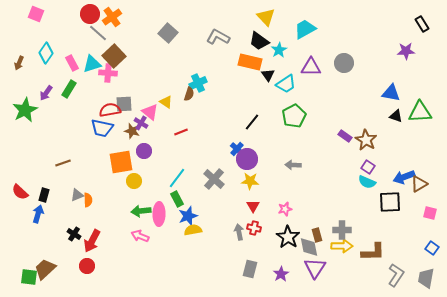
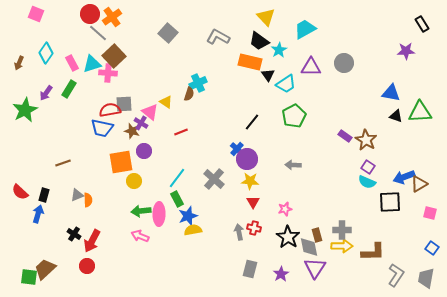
red triangle at (253, 206): moved 4 px up
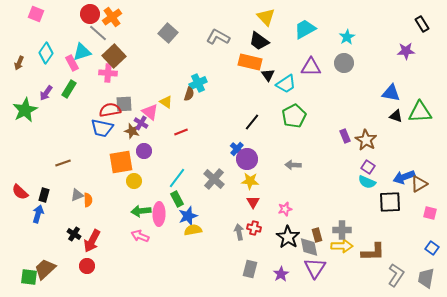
cyan star at (279, 50): moved 68 px right, 13 px up
cyan triangle at (92, 64): moved 10 px left, 12 px up
purple rectangle at (345, 136): rotated 32 degrees clockwise
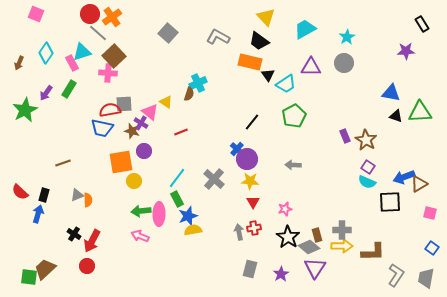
red cross at (254, 228): rotated 24 degrees counterclockwise
gray diamond at (309, 247): rotated 40 degrees counterclockwise
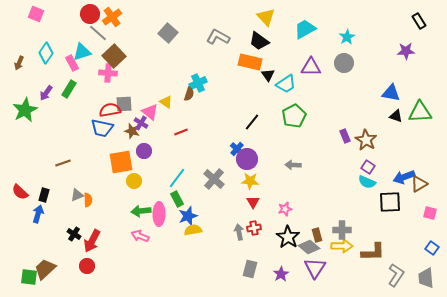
black rectangle at (422, 24): moved 3 px left, 3 px up
gray trapezoid at (426, 278): rotated 15 degrees counterclockwise
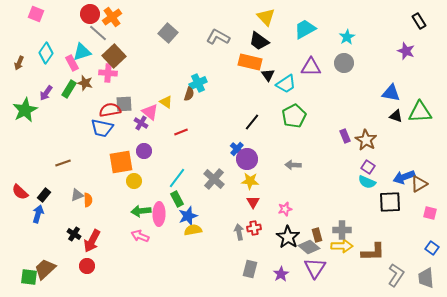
purple star at (406, 51): rotated 24 degrees clockwise
brown star at (132, 131): moved 47 px left, 48 px up
black rectangle at (44, 195): rotated 24 degrees clockwise
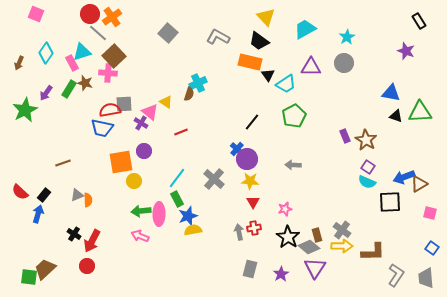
gray cross at (342, 230): rotated 36 degrees clockwise
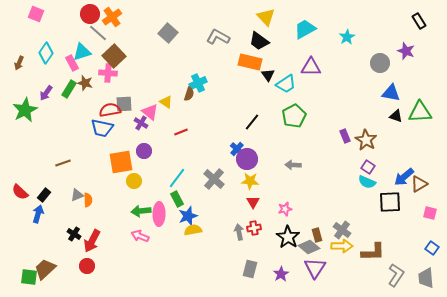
gray circle at (344, 63): moved 36 px right
blue arrow at (404, 177): rotated 20 degrees counterclockwise
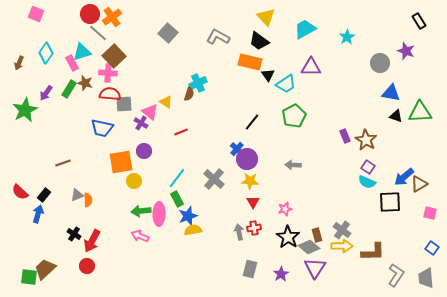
red semicircle at (110, 110): moved 16 px up; rotated 15 degrees clockwise
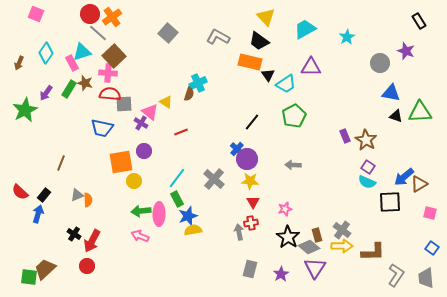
brown line at (63, 163): moved 2 px left; rotated 49 degrees counterclockwise
red cross at (254, 228): moved 3 px left, 5 px up
